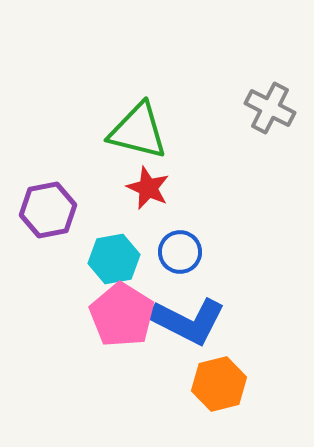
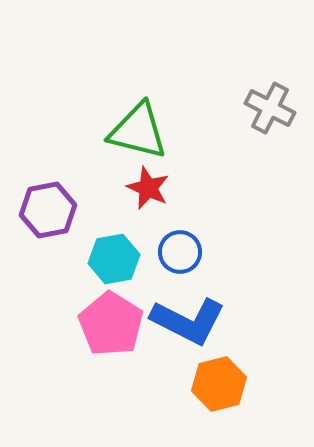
pink pentagon: moved 11 px left, 9 px down
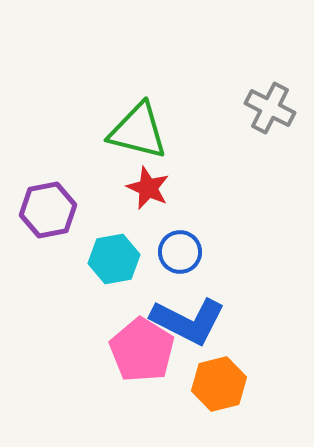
pink pentagon: moved 31 px right, 26 px down
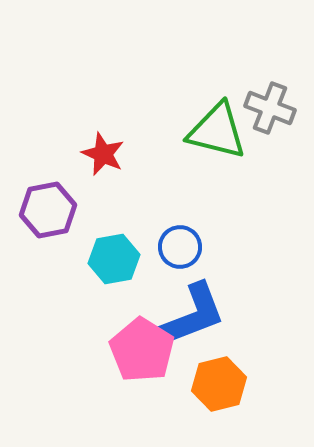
gray cross: rotated 6 degrees counterclockwise
green triangle: moved 79 px right
red star: moved 45 px left, 34 px up
blue circle: moved 5 px up
blue L-shape: moved 5 px right, 6 px up; rotated 48 degrees counterclockwise
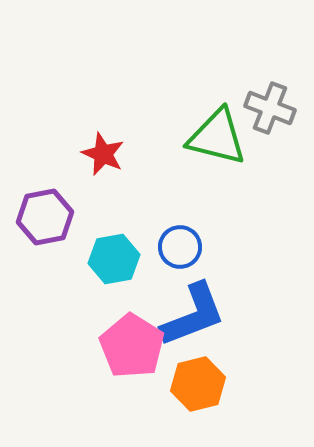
green triangle: moved 6 px down
purple hexagon: moved 3 px left, 7 px down
pink pentagon: moved 10 px left, 4 px up
orange hexagon: moved 21 px left
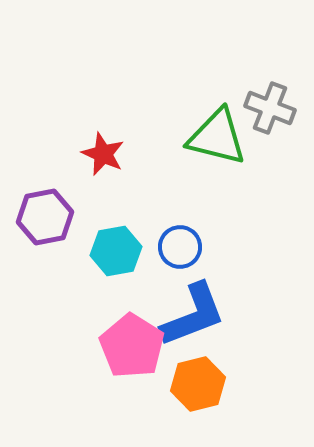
cyan hexagon: moved 2 px right, 8 px up
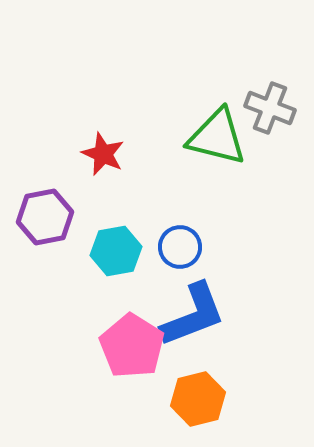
orange hexagon: moved 15 px down
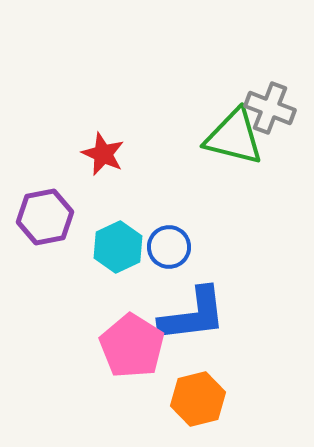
green triangle: moved 17 px right
blue circle: moved 11 px left
cyan hexagon: moved 2 px right, 4 px up; rotated 15 degrees counterclockwise
blue L-shape: rotated 14 degrees clockwise
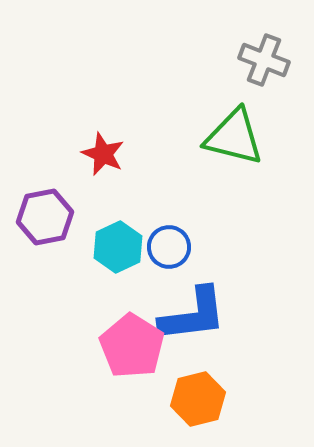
gray cross: moved 6 px left, 48 px up
